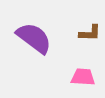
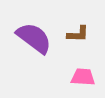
brown L-shape: moved 12 px left, 1 px down
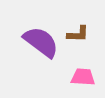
purple semicircle: moved 7 px right, 4 px down
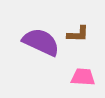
purple semicircle: rotated 12 degrees counterclockwise
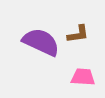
brown L-shape: rotated 10 degrees counterclockwise
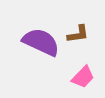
pink trapezoid: rotated 130 degrees clockwise
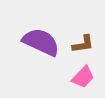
brown L-shape: moved 5 px right, 10 px down
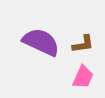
pink trapezoid: rotated 20 degrees counterclockwise
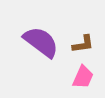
purple semicircle: rotated 12 degrees clockwise
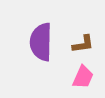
purple semicircle: rotated 126 degrees counterclockwise
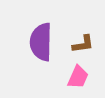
pink trapezoid: moved 5 px left
